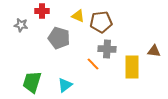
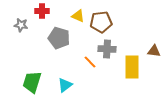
orange line: moved 3 px left, 2 px up
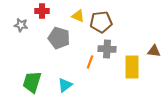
orange line: rotated 64 degrees clockwise
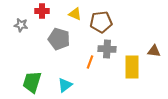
yellow triangle: moved 3 px left, 2 px up
gray pentagon: moved 1 px down
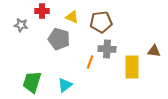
yellow triangle: moved 3 px left, 3 px down
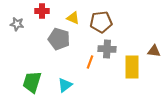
yellow triangle: moved 1 px right, 1 px down
gray star: moved 4 px left, 1 px up
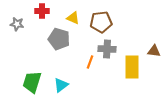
cyan triangle: moved 4 px left
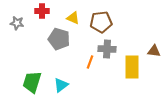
gray star: moved 1 px up
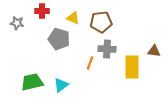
orange line: moved 1 px down
green trapezoid: rotated 60 degrees clockwise
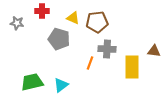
brown pentagon: moved 4 px left
